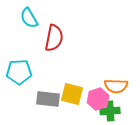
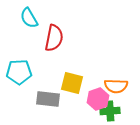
yellow square: moved 11 px up
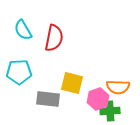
cyan semicircle: moved 6 px left, 12 px down
orange semicircle: moved 2 px right, 1 px down
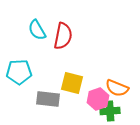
cyan semicircle: moved 14 px right
red semicircle: moved 9 px right, 2 px up
orange semicircle: moved 1 px left, 1 px down; rotated 20 degrees clockwise
